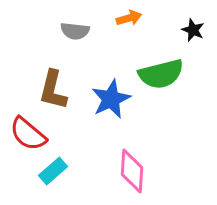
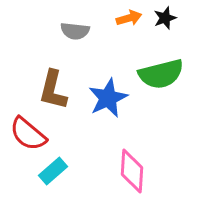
black star: moved 28 px left, 12 px up; rotated 30 degrees clockwise
blue star: moved 3 px left, 1 px up
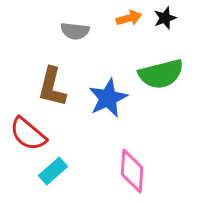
brown L-shape: moved 1 px left, 3 px up
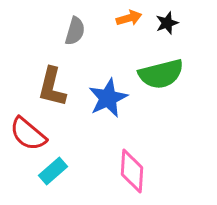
black star: moved 2 px right, 5 px down
gray semicircle: rotated 80 degrees counterclockwise
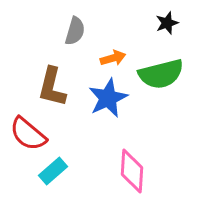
orange arrow: moved 16 px left, 40 px down
